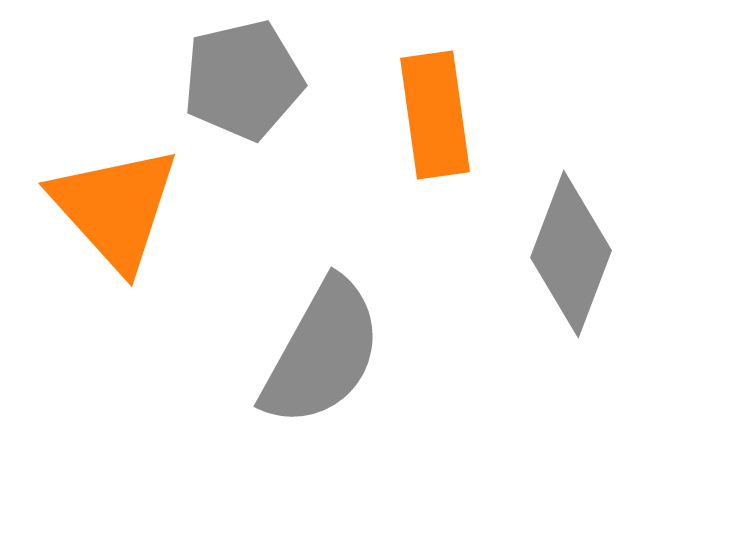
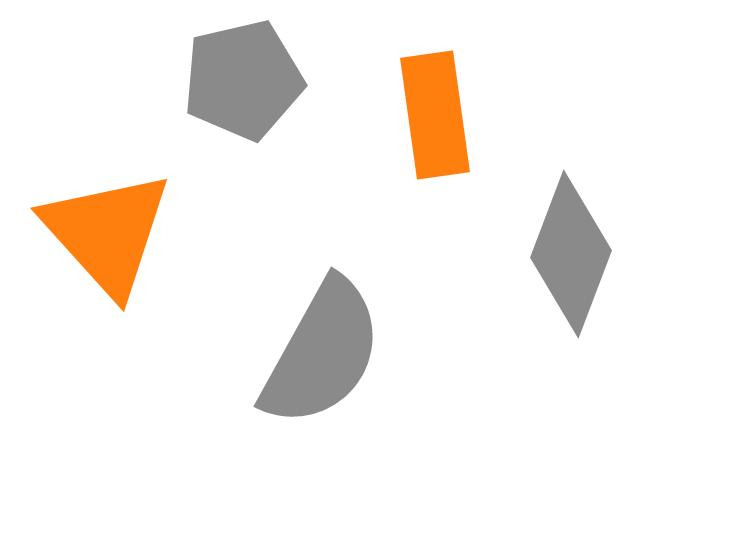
orange triangle: moved 8 px left, 25 px down
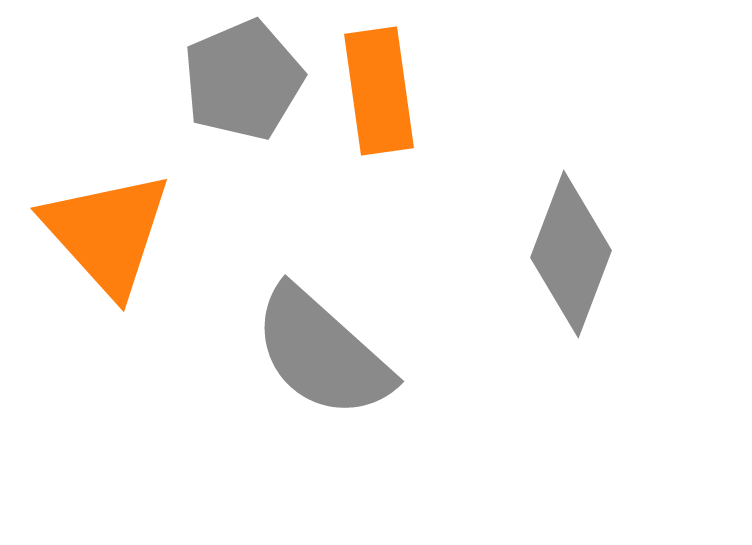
gray pentagon: rotated 10 degrees counterclockwise
orange rectangle: moved 56 px left, 24 px up
gray semicircle: rotated 103 degrees clockwise
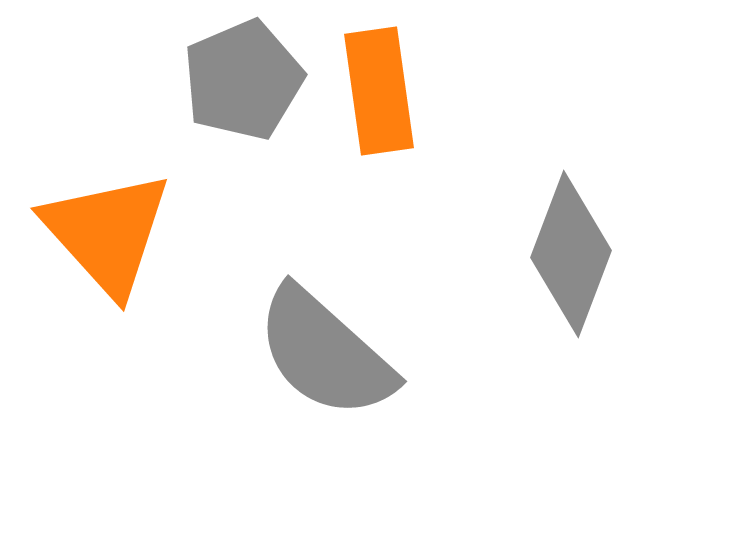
gray semicircle: moved 3 px right
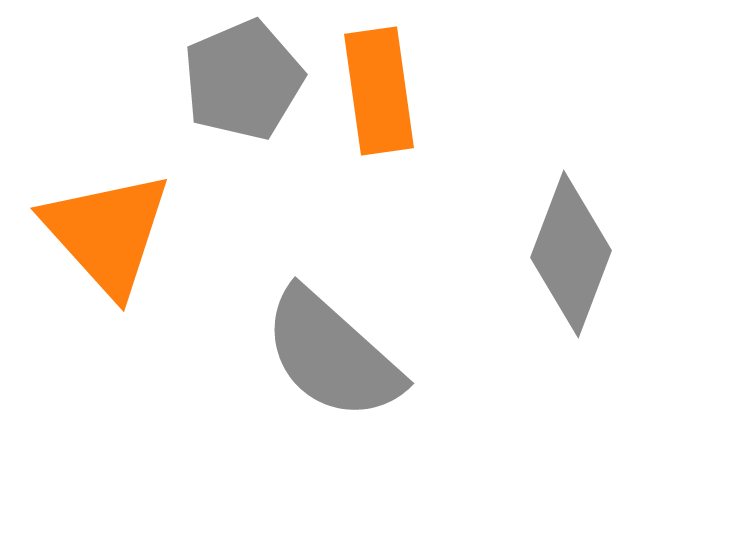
gray semicircle: moved 7 px right, 2 px down
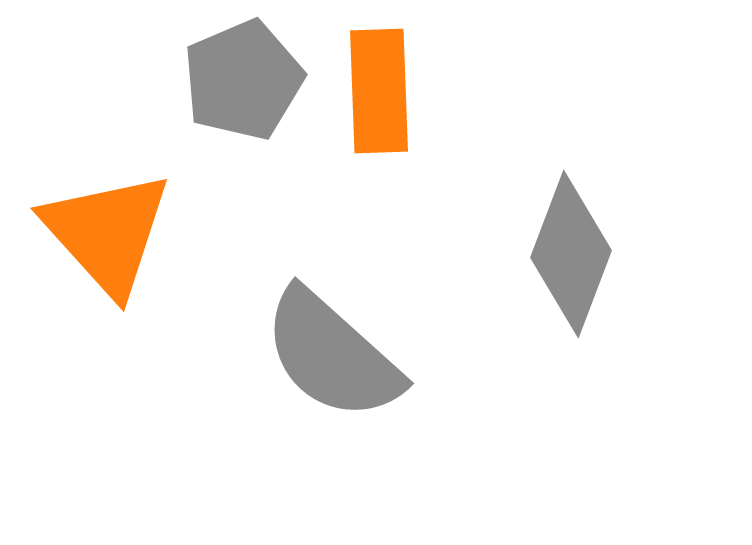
orange rectangle: rotated 6 degrees clockwise
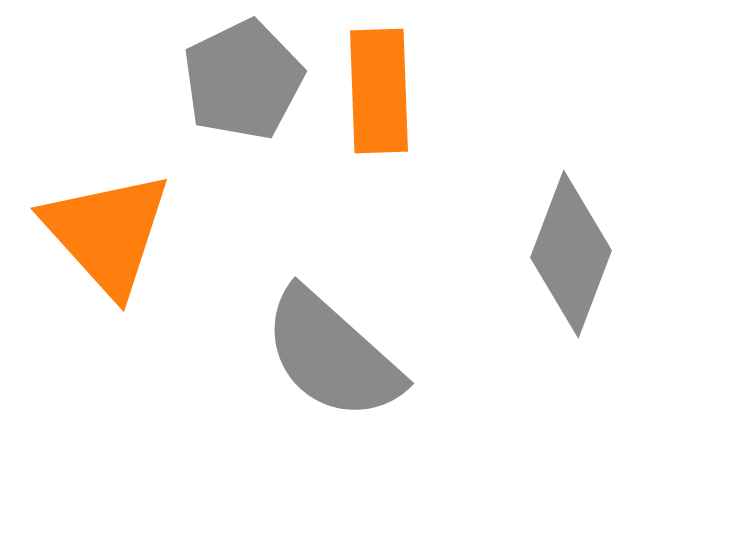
gray pentagon: rotated 3 degrees counterclockwise
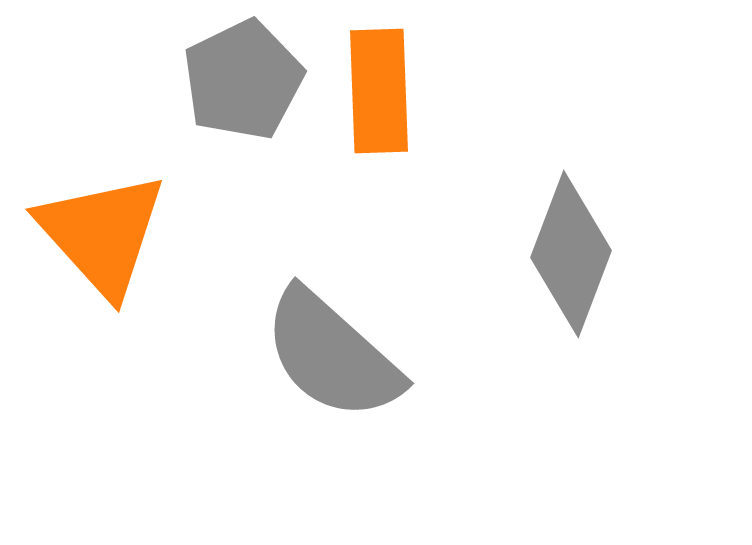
orange triangle: moved 5 px left, 1 px down
